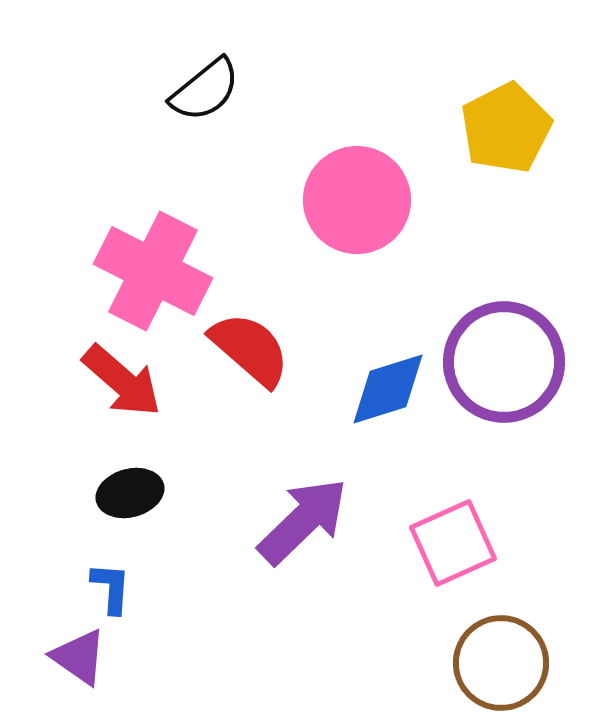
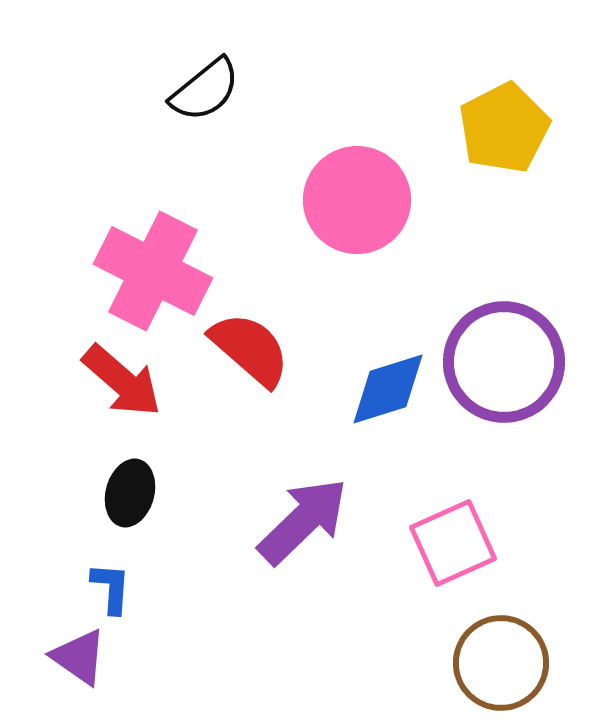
yellow pentagon: moved 2 px left
black ellipse: rotated 60 degrees counterclockwise
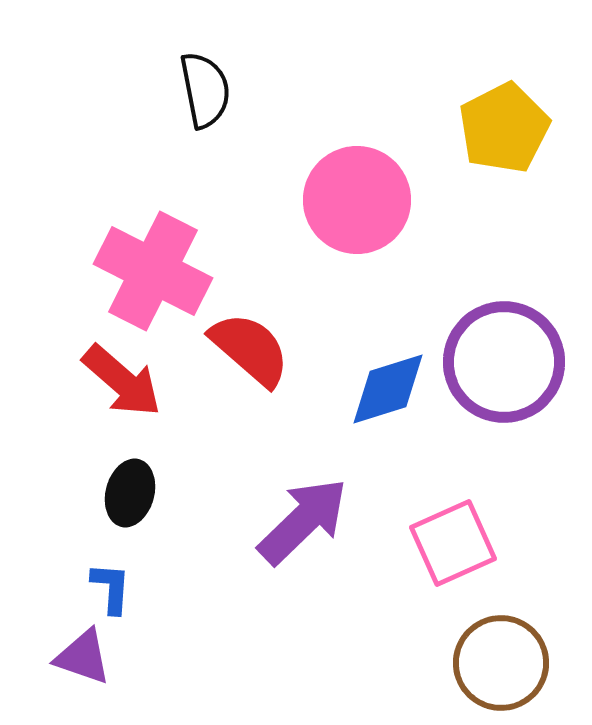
black semicircle: rotated 62 degrees counterclockwise
purple triangle: moved 4 px right; rotated 16 degrees counterclockwise
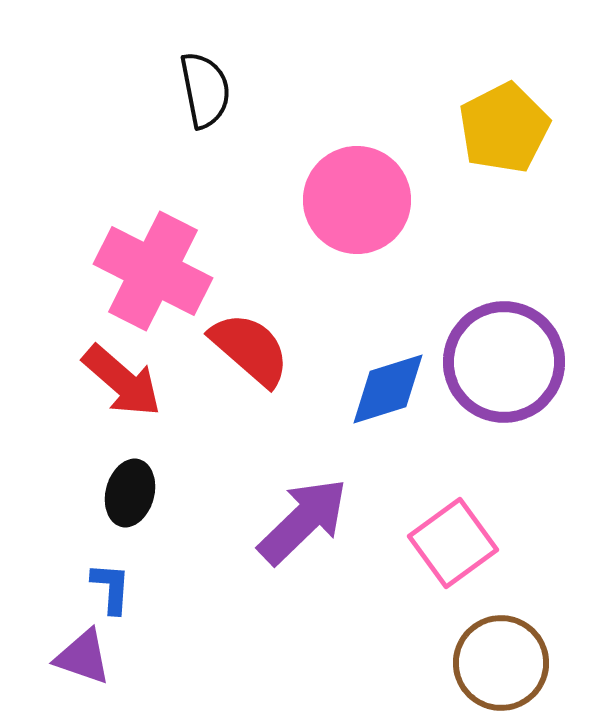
pink square: rotated 12 degrees counterclockwise
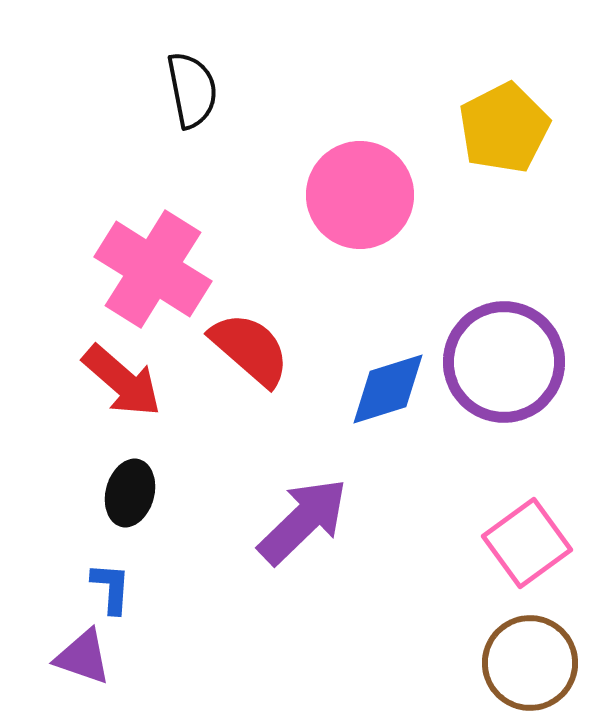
black semicircle: moved 13 px left
pink circle: moved 3 px right, 5 px up
pink cross: moved 2 px up; rotated 5 degrees clockwise
pink square: moved 74 px right
brown circle: moved 29 px right
